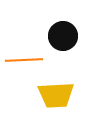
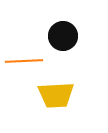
orange line: moved 1 px down
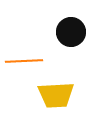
black circle: moved 8 px right, 4 px up
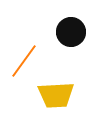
orange line: rotated 51 degrees counterclockwise
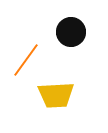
orange line: moved 2 px right, 1 px up
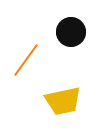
yellow trapezoid: moved 7 px right, 6 px down; rotated 9 degrees counterclockwise
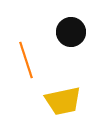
orange line: rotated 54 degrees counterclockwise
